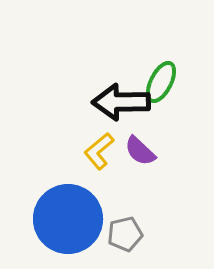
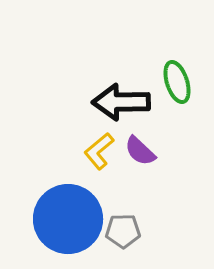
green ellipse: moved 16 px right; rotated 45 degrees counterclockwise
gray pentagon: moved 2 px left, 3 px up; rotated 12 degrees clockwise
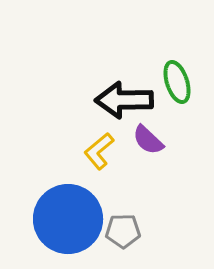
black arrow: moved 3 px right, 2 px up
purple semicircle: moved 8 px right, 11 px up
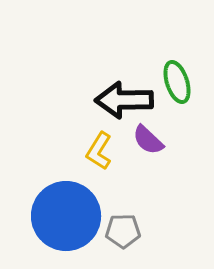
yellow L-shape: rotated 18 degrees counterclockwise
blue circle: moved 2 px left, 3 px up
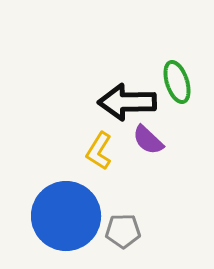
black arrow: moved 3 px right, 2 px down
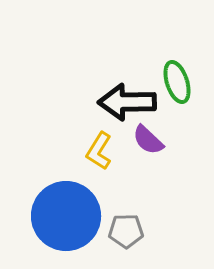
gray pentagon: moved 3 px right
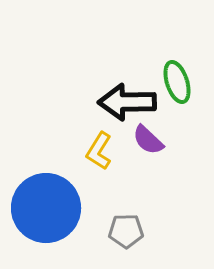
blue circle: moved 20 px left, 8 px up
